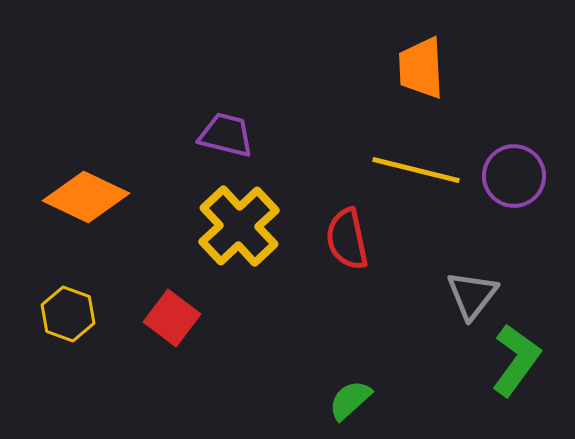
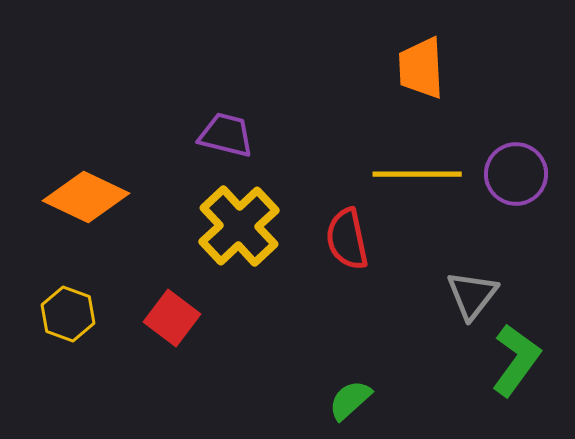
yellow line: moved 1 px right, 4 px down; rotated 14 degrees counterclockwise
purple circle: moved 2 px right, 2 px up
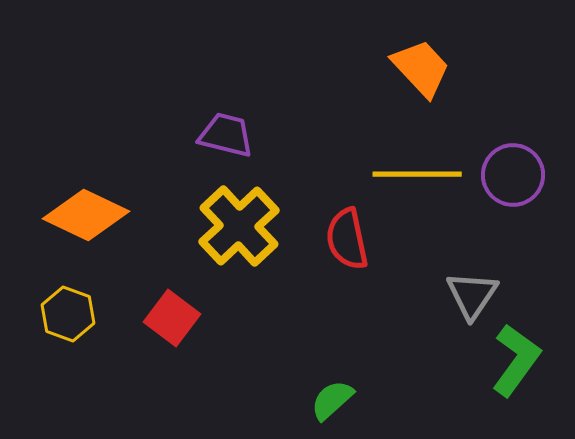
orange trapezoid: rotated 140 degrees clockwise
purple circle: moved 3 px left, 1 px down
orange diamond: moved 18 px down
gray triangle: rotated 4 degrees counterclockwise
green semicircle: moved 18 px left
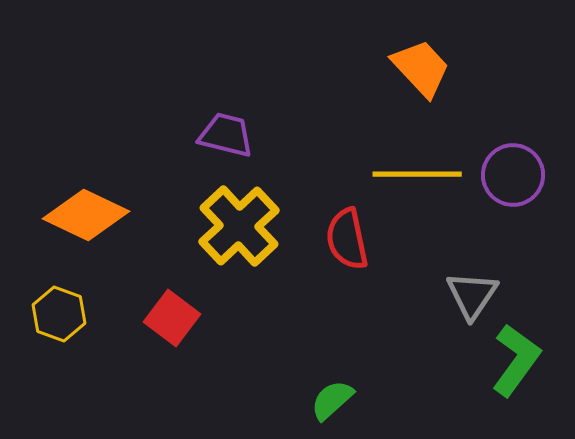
yellow hexagon: moved 9 px left
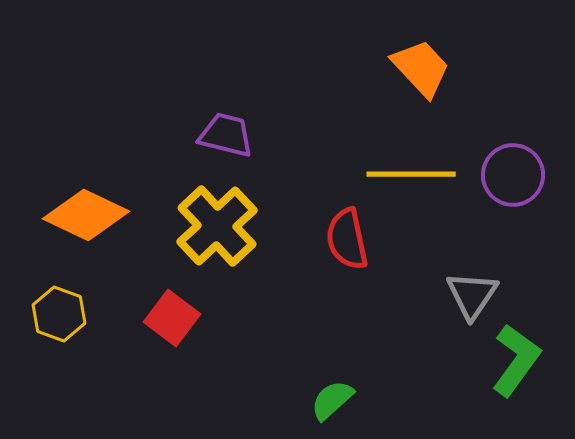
yellow line: moved 6 px left
yellow cross: moved 22 px left
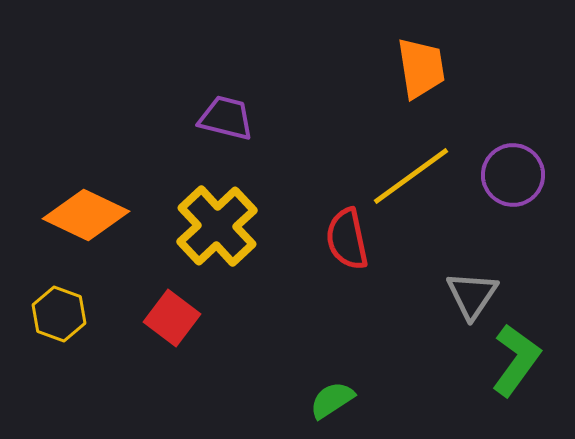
orange trapezoid: rotated 34 degrees clockwise
purple trapezoid: moved 17 px up
yellow line: moved 2 px down; rotated 36 degrees counterclockwise
green semicircle: rotated 9 degrees clockwise
